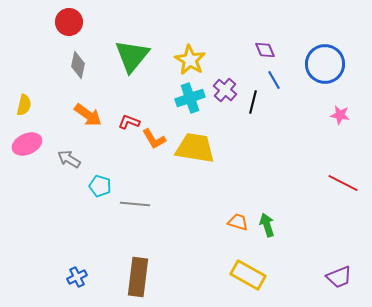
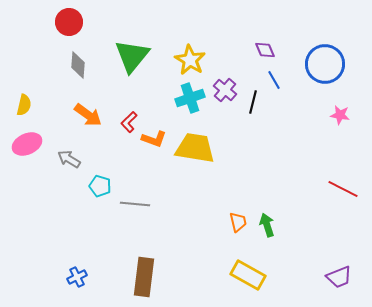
gray diamond: rotated 8 degrees counterclockwise
red L-shape: rotated 65 degrees counterclockwise
orange L-shape: rotated 40 degrees counterclockwise
red line: moved 6 px down
orange trapezoid: rotated 60 degrees clockwise
brown rectangle: moved 6 px right
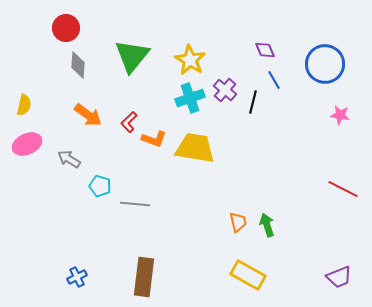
red circle: moved 3 px left, 6 px down
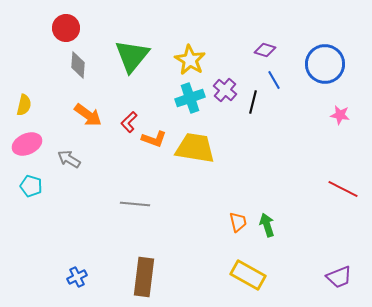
purple diamond: rotated 50 degrees counterclockwise
cyan pentagon: moved 69 px left
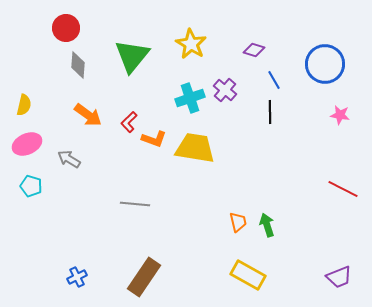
purple diamond: moved 11 px left
yellow star: moved 1 px right, 16 px up
black line: moved 17 px right, 10 px down; rotated 15 degrees counterclockwise
brown rectangle: rotated 27 degrees clockwise
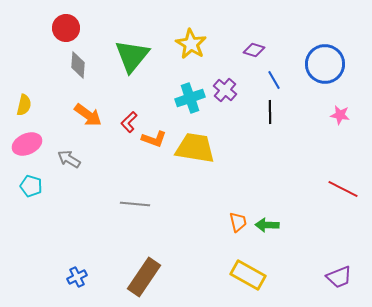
green arrow: rotated 70 degrees counterclockwise
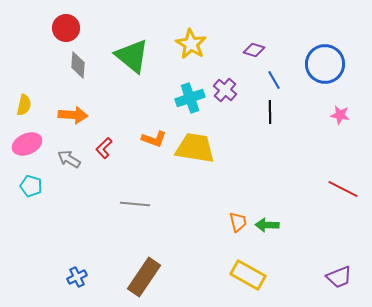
green triangle: rotated 30 degrees counterclockwise
orange arrow: moved 15 px left; rotated 32 degrees counterclockwise
red L-shape: moved 25 px left, 26 px down
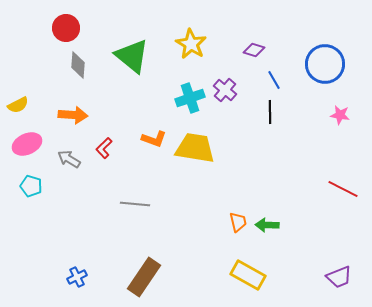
yellow semicircle: moved 6 px left; rotated 50 degrees clockwise
